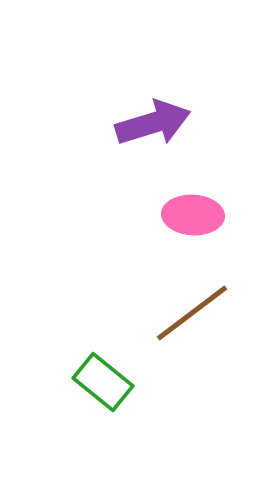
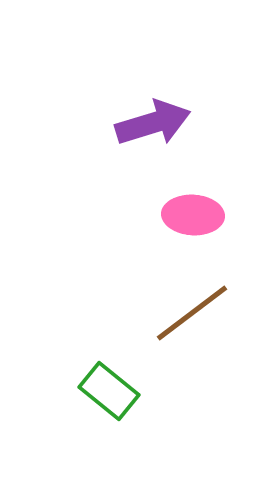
green rectangle: moved 6 px right, 9 px down
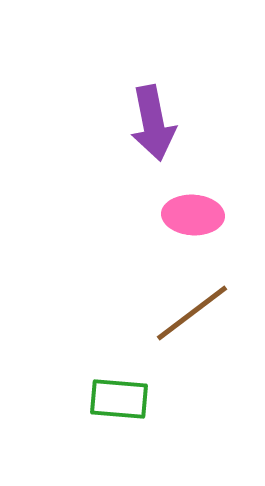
purple arrow: rotated 96 degrees clockwise
green rectangle: moved 10 px right, 8 px down; rotated 34 degrees counterclockwise
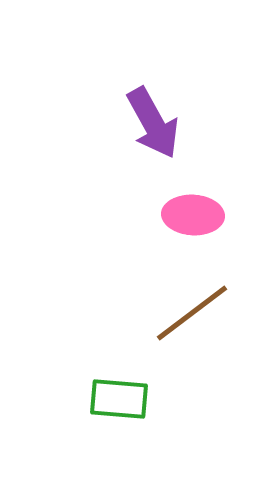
purple arrow: rotated 18 degrees counterclockwise
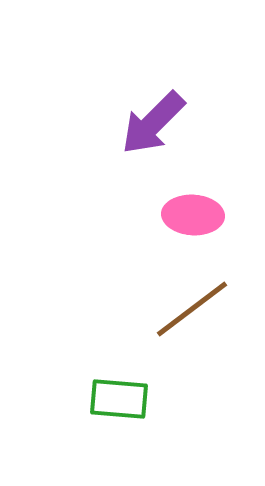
purple arrow: rotated 74 degrees clockwise
brown line: moved 4 px up
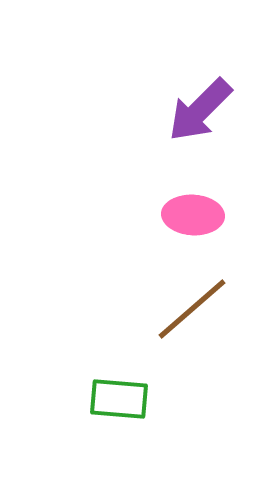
purple arrow: moved 47 px right, 13 px up
brown line: rotated 4 degrees counterclockwise
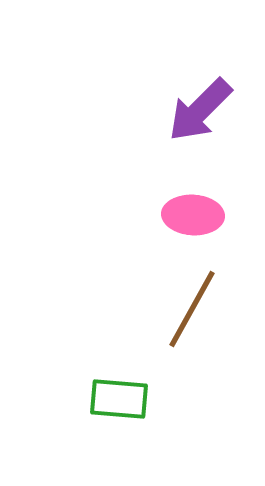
brown line: rotated 20 degrees counterclockwise
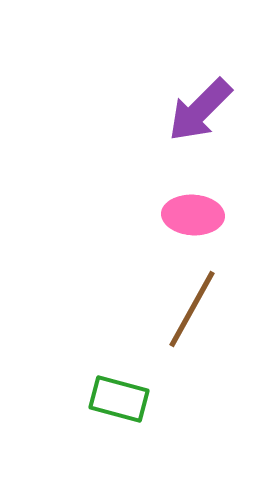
green rectangle: rotated 10 degrees clockwise
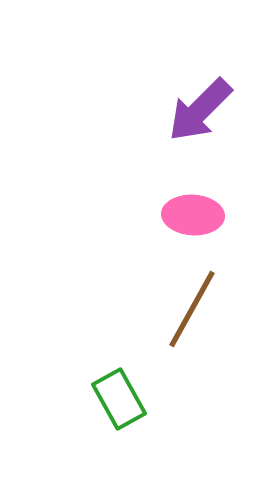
green rectangle: rotated 46 degrees clockwise
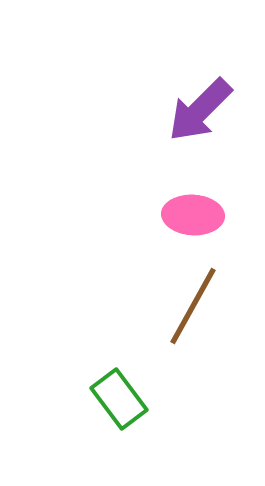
brown line: moved 1 px right, 3 px up
green rectangle: rotated 8 degrees counterclockwise
